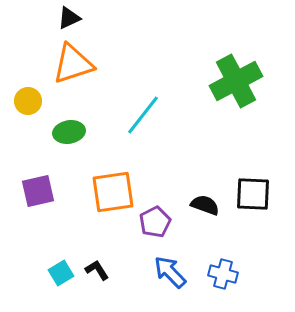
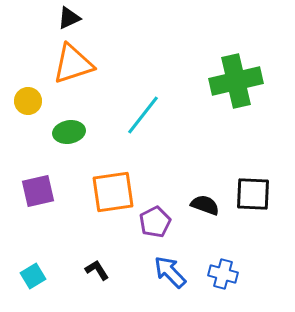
green cross: rotated 15 degrees clockwise
cyan square: moved 28 px left, 3 px down
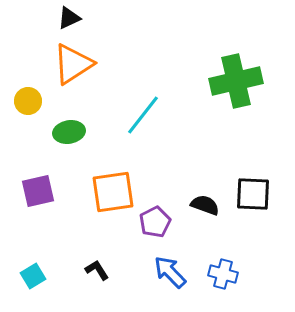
orange triangle: rotated 15 degrees counterclockwise
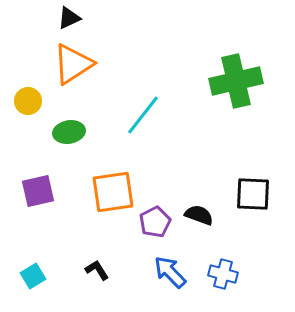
black semicircle: moved 6 px left, 10 px down
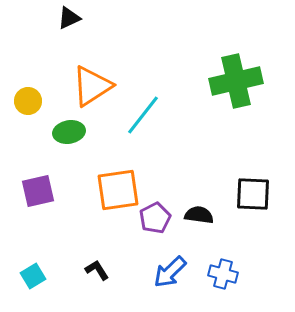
orange triangle: moved 19 px right, 22 px down
orange square: moved 5 px right, 2 px up
black semicircle: rotated 12 degrees counterclockwise
purple pentagon: moved 4 px up
blue arrow: rotated 90 degrees counterclockwise
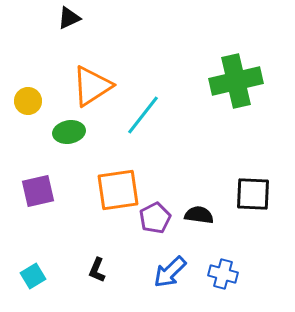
black L-shape: rotated 125 degrees counterclockwise
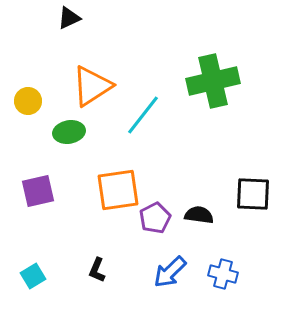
green cross: moved 23 px left
